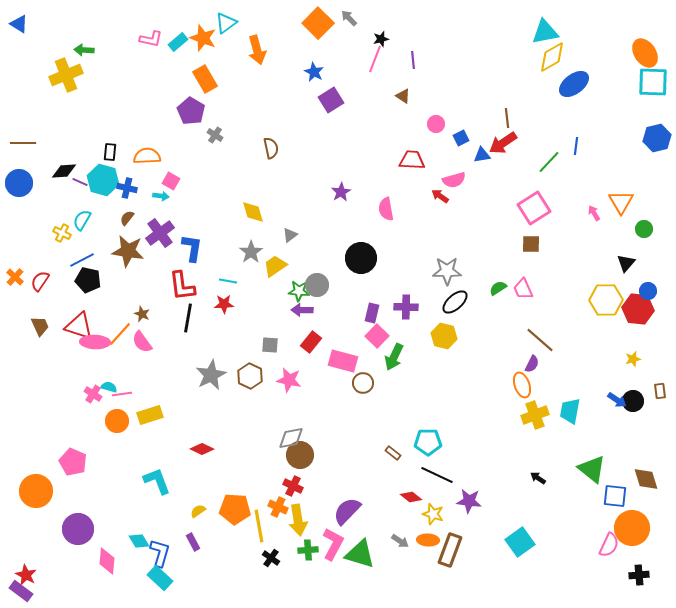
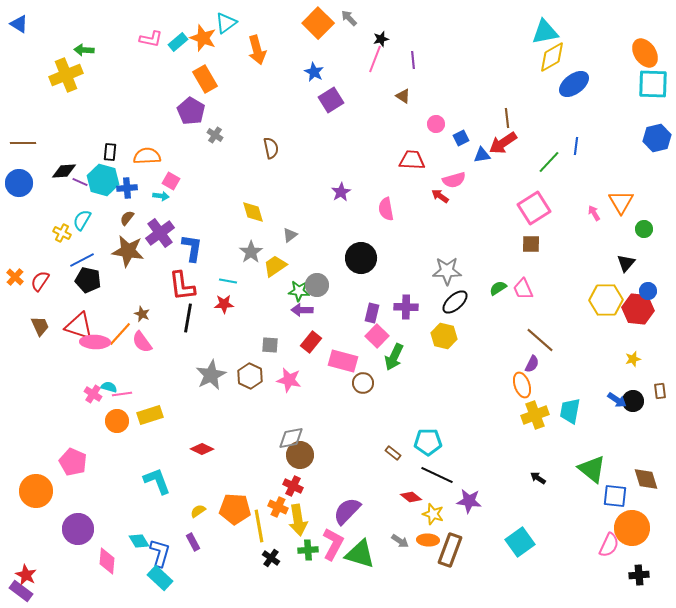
cyan square at (653, 82): moved 2 px down
blue cross at (127, 188): rotated 18 degrees counterclockwise
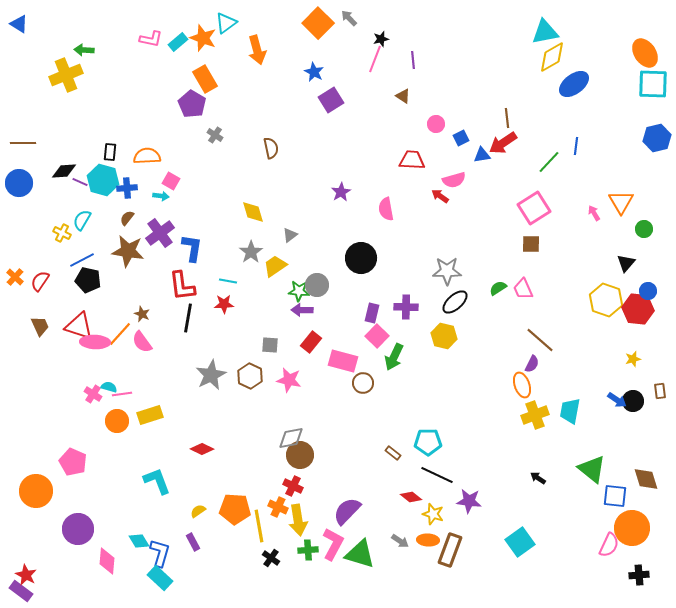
purple pentagon at (191, 111): moved 1 px right, 7 px up
yellow hexagon at (606, 300): rotated 20 degrees clockwise
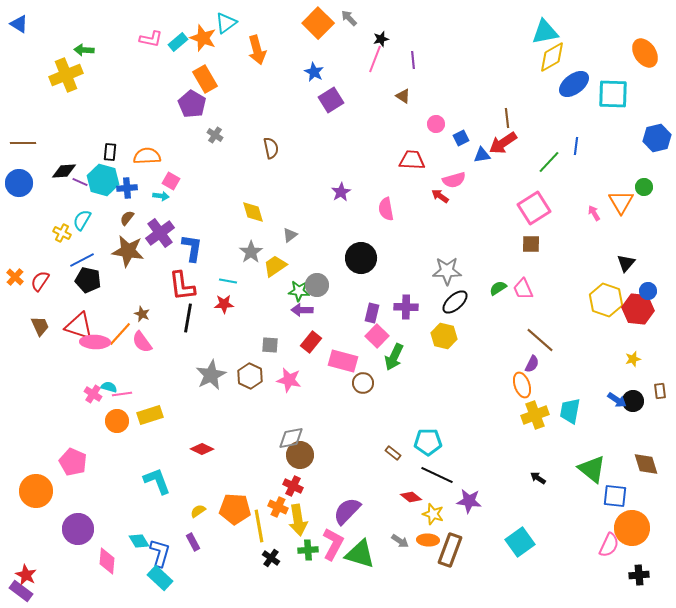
cyan square at (653, 84): moved 40 px left, 10 px down
green circle at (644, 229): moved 42 px up
brown diamond at (646, 479): moved 15 px up
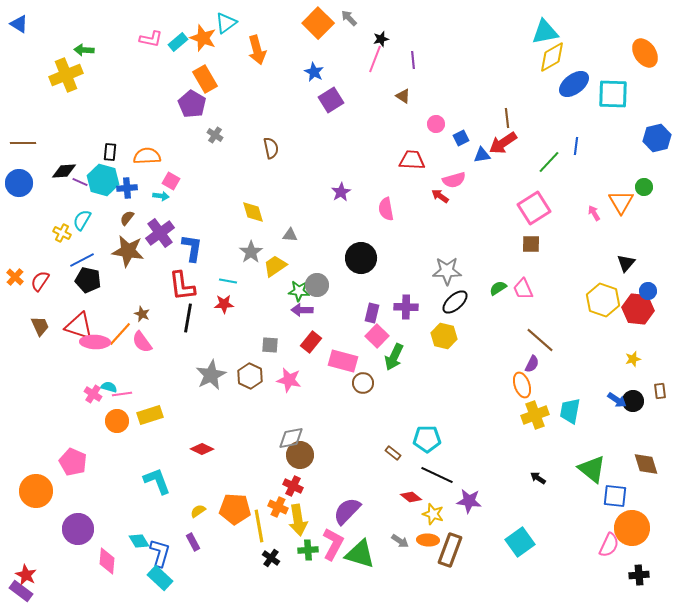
gray triangle at (290, 235): rotated 42 degrees clockwise
yellow hexagon at (606, 300): moved 3 px left
cyan pentagon at (428, 442): moved 1 px left, 3 px up
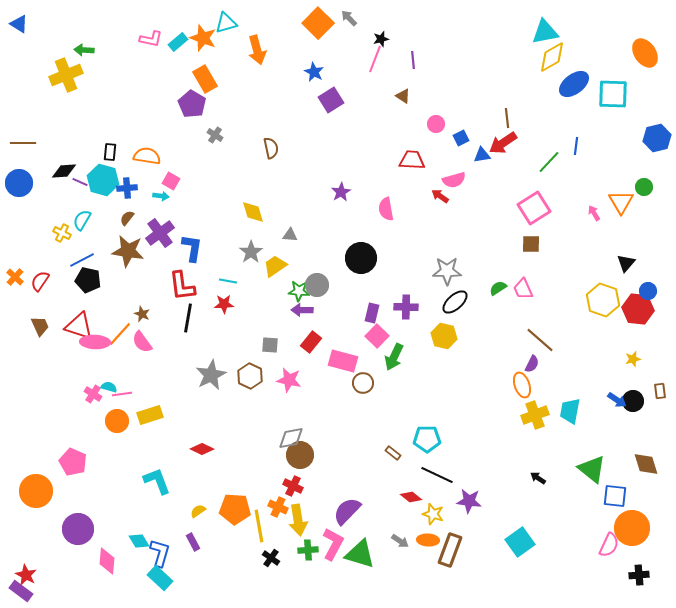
cyan triangle at (226, 23): rotated 20 degrees clockwise
orange semicircle at (147, 156): rotated 12 degrees clockwise
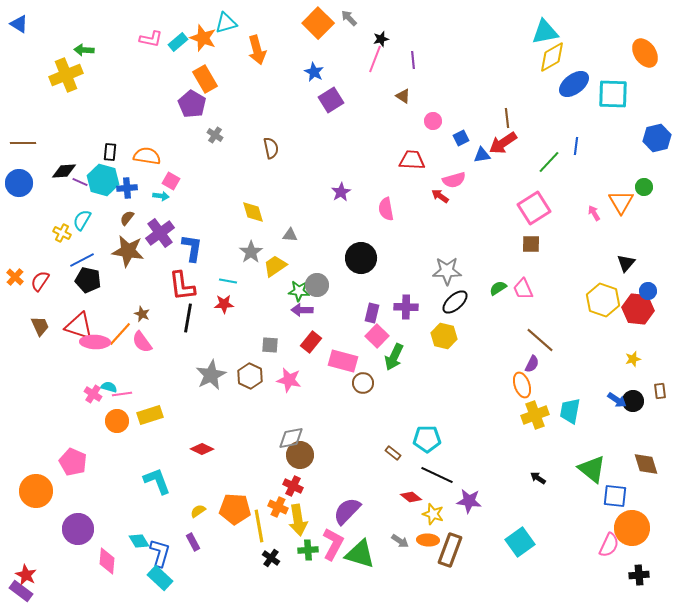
pink circle at (436, 124): moved 3 px left, 3 px up
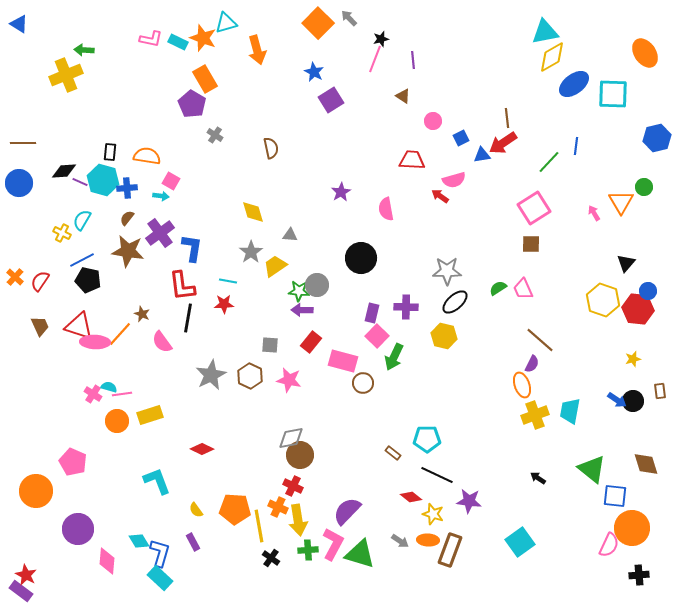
cyan rectangle at (178, 42): rotated 66 degrees clockwise
pink semicircle at (142, 342): moved 20 px right
yellow semicircle at (198, 511): moved 2 px left, 1 px up; rotated 91 degrees counterclockwise
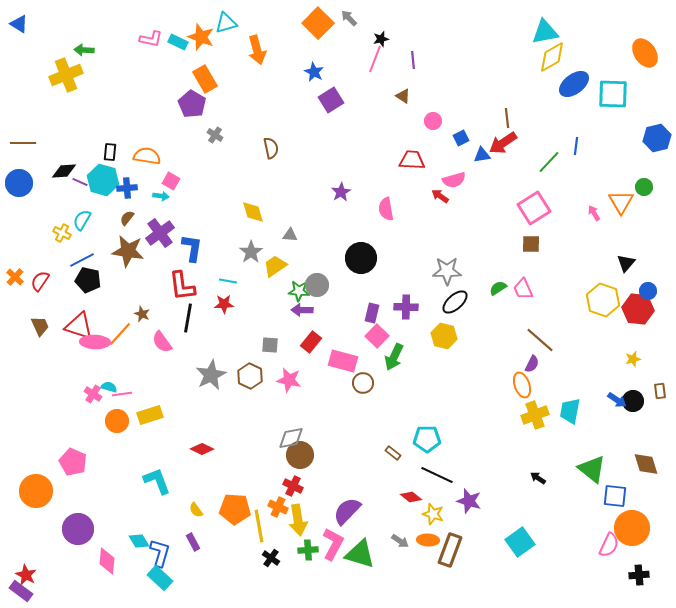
orange star at (203, 38): moved 2 px left, 1 px up
purple star at (469, 501): rotated 10 degrees clockwise
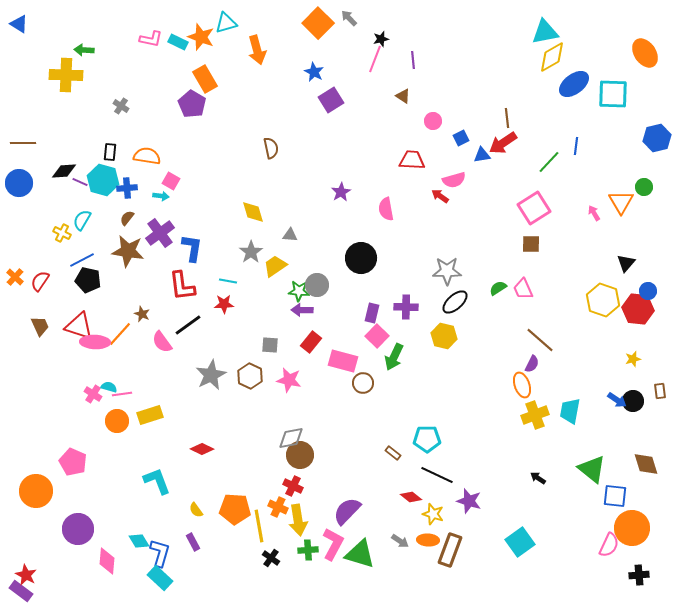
yellow cross at (66, 75): rotated 24 degrees clockwise
gray cross at (215, 135): moved 94 px left, 29 px up
black line at (188, 318): moved 7 px down; rotated 44 degrees clockwise
